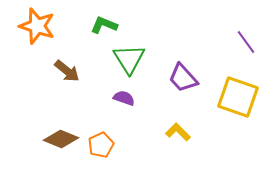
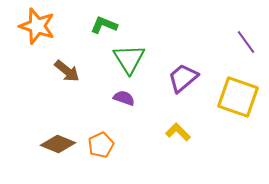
purple trapezoid: rotated 92 degrees clockwise
brown diamond: moved 3 px left, 5 px down
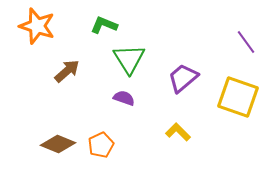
brown arrow: rotated 80 degrees counterclockwise
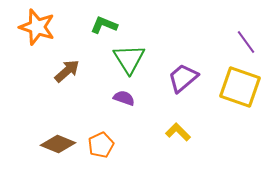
orange star: moved 1 px down
yellow square: moved 2 px right, 10 px up
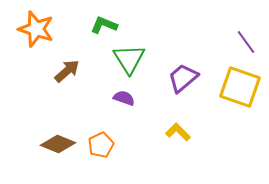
orange star: moved 1 px left, 2 px down
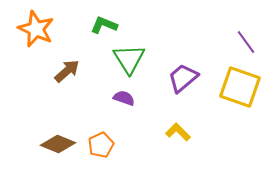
orange star: rotated 6 degrees clockwise
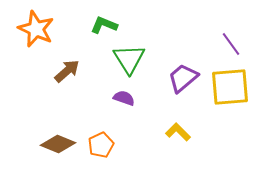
purple line: moved 15 px left, 2 px down
yellow square: moved 10 px left; rotated 24 degrees counterclockwise
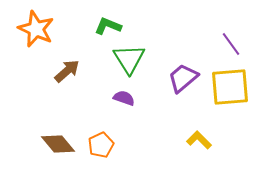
green L-shape: moved 4 px right, 1 px down
yellow L-shape: moved 21 px right, 8 px down
brown diamond: rotated 28 degrees clockwise
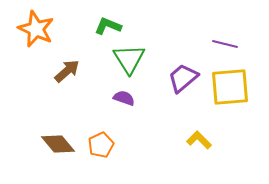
purple line: moved 6 px left; rotated 40 degrees counterclockwise
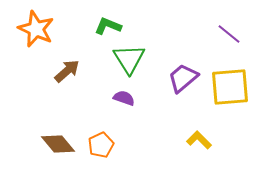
purple line: moved 4 px right, 10 px up; rotated 25 degrees clockwise
